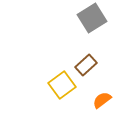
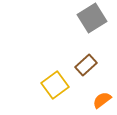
yellow square: moved 7 px left
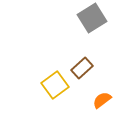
brown rectangle: moved 4 px left, 3 px down
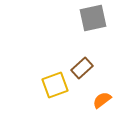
gray square: moved 1 px right; rotated 20 degrees clockwise
yellow square: rotated 16 degrees clockwise
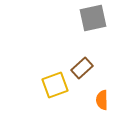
orange semicircle: rotated 54 degrees counterclockwise
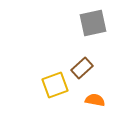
gray square: moved 5 px down
orange semicircle: moved 7 px left; rotated 102 degrees clockwise
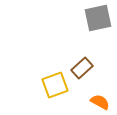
gray square: moved 5 px right, 5 px up
orange semicircle: moved 5 px right, 2 px down; rotated 18 degrees clockwise
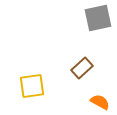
yellow square: moved 23 px left, 1 px down; rotated 12 degrees clockwise
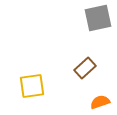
brown rectangle: moved 3 px right
orange semicircle: rotated 48 degrees counterclockwise
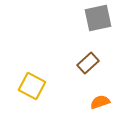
brown rectangle: moved 3 px right, 5 px up
yellow square: rotated 36 degrees clockwise
